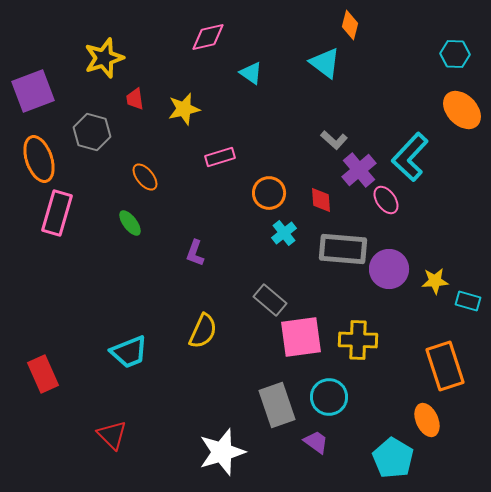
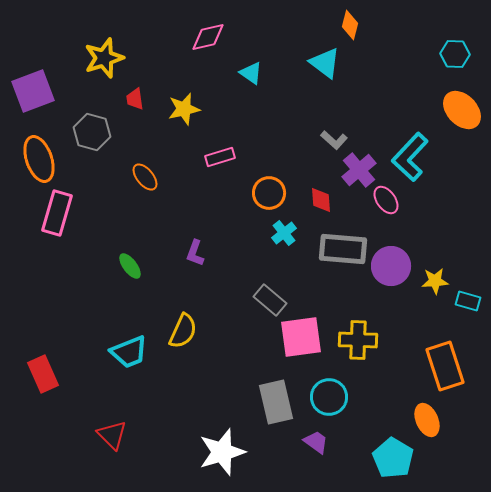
green ellipse at (130, 223): moved 43 px down
purple circle at (389, 269): moved 2 px right, 3 px up
yellow semicircle at (203, 331): moved 20 px left
gray rectangle at (277, 405): moved 1 px left, 3 px up; rotated 6 degrees clockwise
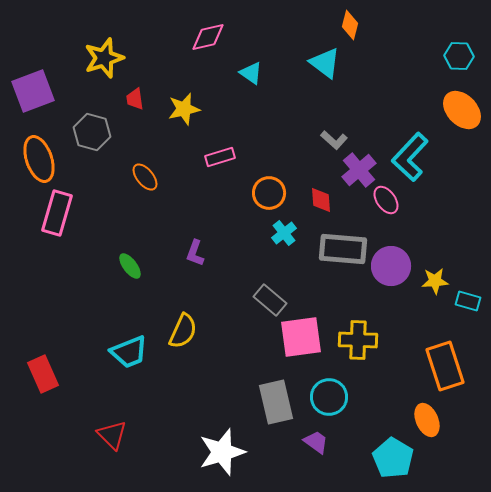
cyan hexagon at (455, 54): moved 4 px right, 2 px down
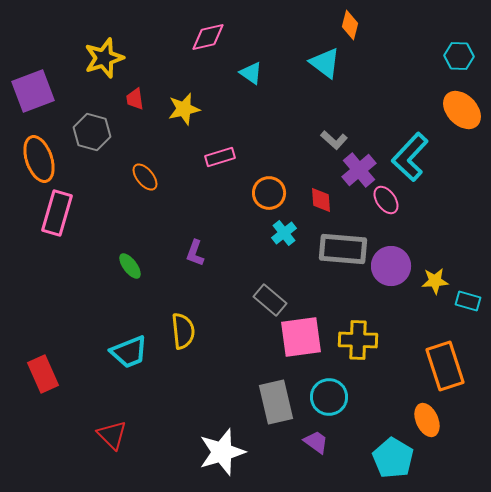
yellow semicircle at (183, 331): rotated 30 degrees counterclockwise
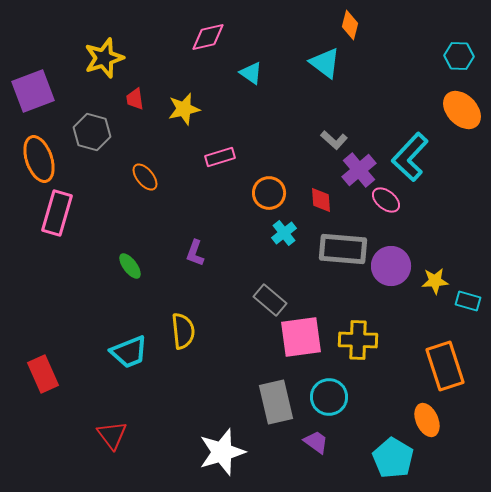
pink ellipse at (386, 200): rotated 16 degrees counterclockwise
red triangle at (112, 435): rotated 8 degrees clockwise
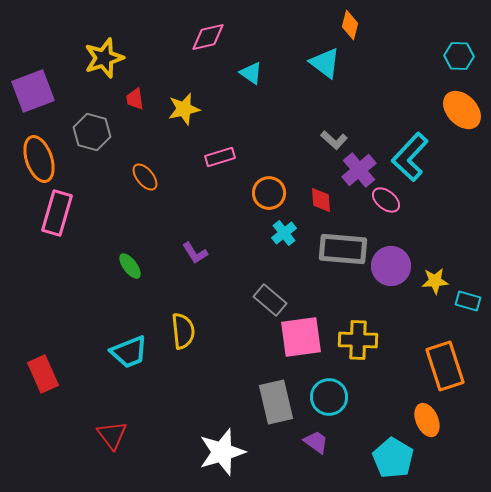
purple L-shape at (195, 253): rotated 52 degrees counterclockwise
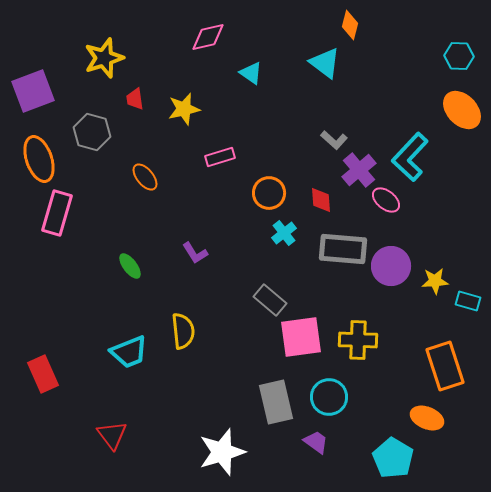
orange ellipse at (427, 420): moved 2 px up; rotated 44 degrees counterclockwise
